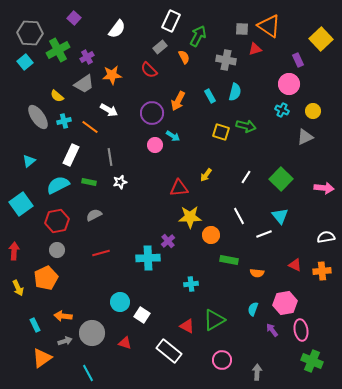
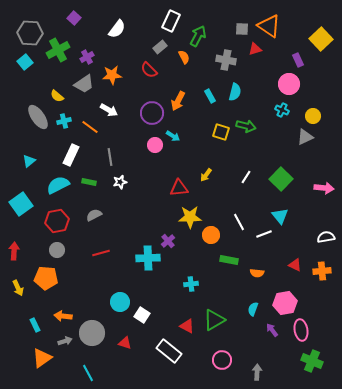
yellow circle at (313, 111): moved 5 px down
white line at (239, 216): moved 6 px down
orange pentagon at (46, 278): rotated 30 degrees clockwise
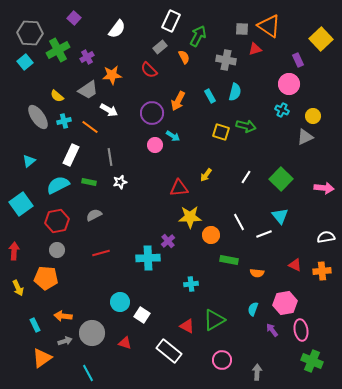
gray trapezoid at (84, 84): moved 4 px right, 6 px down
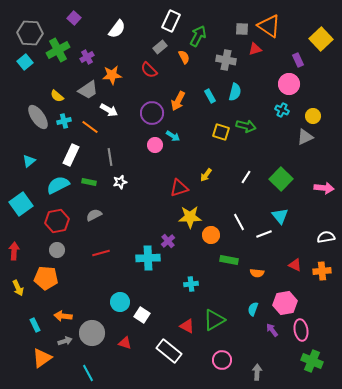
red triangle at (179, 188): rotated 12 degrees counterclockwise
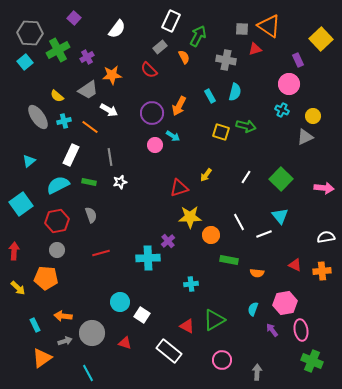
orange arrow at (178, 101): moved 1 px right, 5 px down
gray semicircle at (94, 215): moved 3 px left; rotated 98 degrees clockwise
yellow arrow at (18, 288): rotated 21 degrees counterclockwise
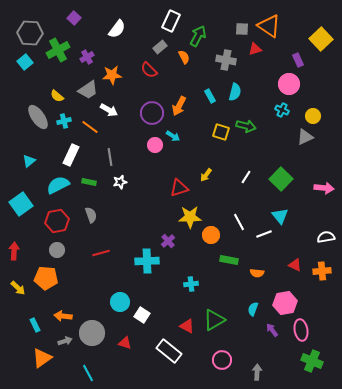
cyan cross at (148, 258): moved 1 px left, 3 px down
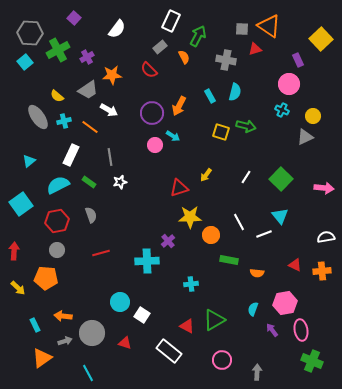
green rectangle at (89, 182): rotated 24 degrees clockwise
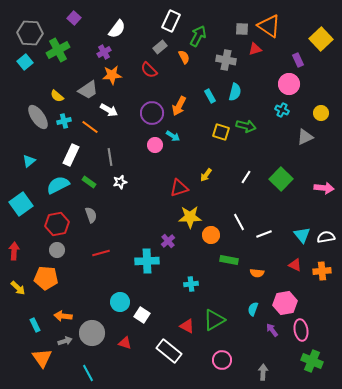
purple cross at (87, 57): moved 17 px right, 5 px up
yellow circle at (313, 116): moved 8 px right, 3 px up
cyan triangle at (280, 216): moved 22 px right, 19 px down
red hexagon at (57, 221): moved 3 px down
orange triangle at (42, 358): rotated 30 degrees counterclockwise
gray arrow at (257, 372): moved 6 px right
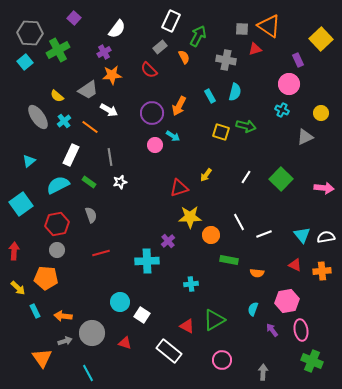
cyan cross at (64, 121): rotated 24 degrees counterclockwise
pink hexagon at (285, 303): moved 2 px right, 2 px up
cyan rectangle at (35, 325): moved 14 px up
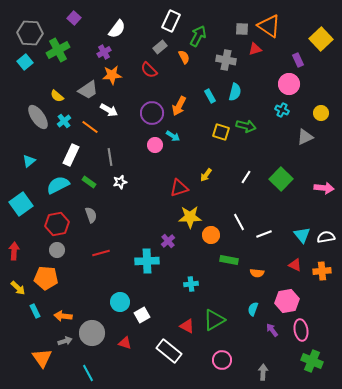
white square at (142, 315): rotated 28 degrees clockwise
